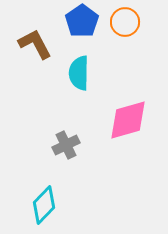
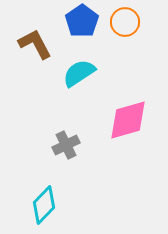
cyan semicircle: rotated 56 degrees clockwise
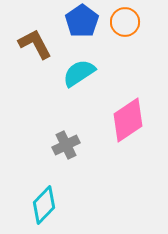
pink diamond: rotated 18 degrees counterclockwise
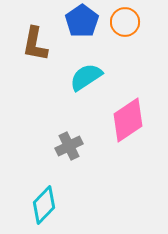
brown L-shape: rotated 141 degrees counterclockwise
cyan semicircle: moved 7 px right, 4 px down
gray cross: moved 3 px right, 1 px down
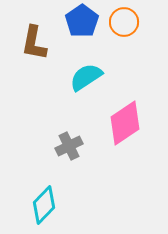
orange circle: moved 1 px left
brown L-shape: moved 1 px left, 1 px up
pink diamond: moved 3 px left, 3 px down
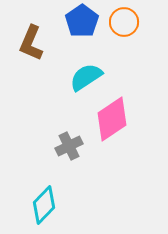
brown L-shape: moved 3 px left; rotated 12 degrees clockwise
pink diamond: moved 13 px left, 4 px up
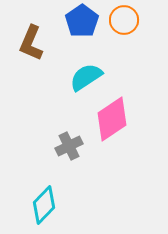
orange circle: moved 2 px up
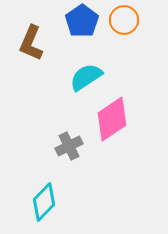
cyan diamond: moved 3 px up
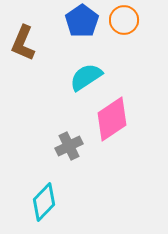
brown L-shape: moved 8 px left
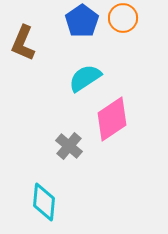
orange circle: moved 1 px left, 2 px up
cyan semicircle: moved 1 px left, 1 px down
gray cross: rotated 24 degrees counterclockwise
cyan diamond: rotated 39 degrees counterclockwise
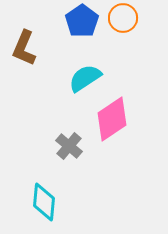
brown L-shape: moved 1 px right, 5 px down
